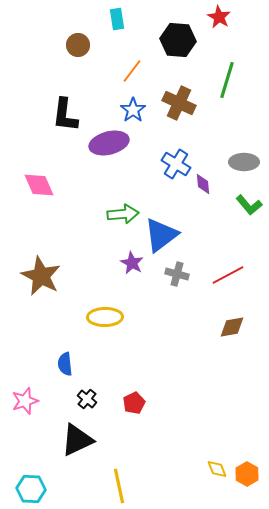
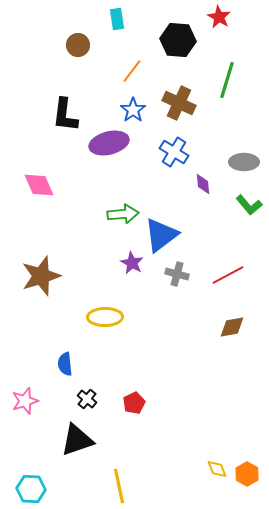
blue cross: moved 2 px left, 12 px up
brown star: rotated 27 degrees clockwise
black triangle: rotated 6 degrees clockwise
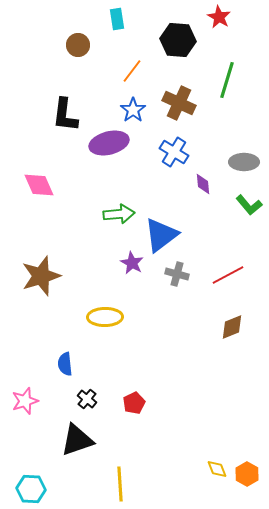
green arrow: moved 4 px left
brown diamond: rotated 12 degrees counterclockwise
yellow line: moved 1 px right, 2 px up; rotated 8 degrees clockwise
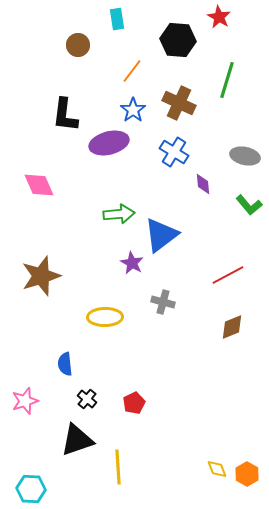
gray ellipse: moved 1 px right, 6 px up; rotated 12 degrees clockwise
gray cross: moved 14 px left, 28 px down
yellow line: moved 2 px left, 17 px up
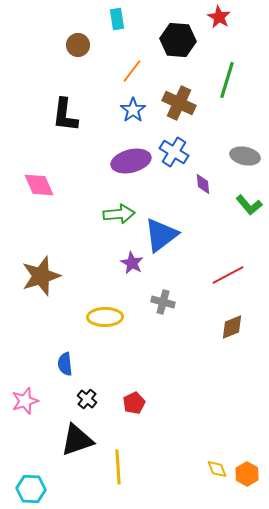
purple ellipse: moved 22 px right, 18 px down
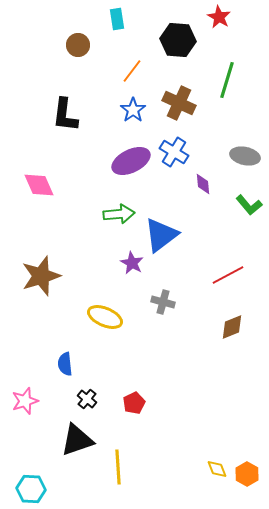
purple ellipse: rotated 12 degrees counterclockwise
yellow ellipse: rotated 24 degrees clockwise
